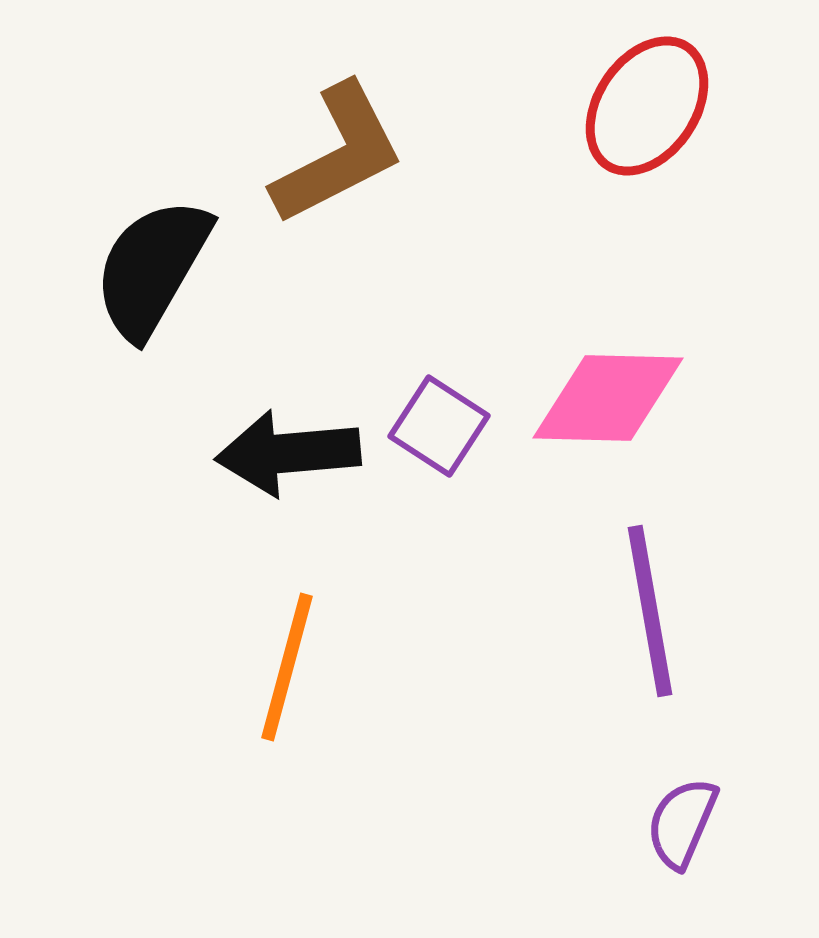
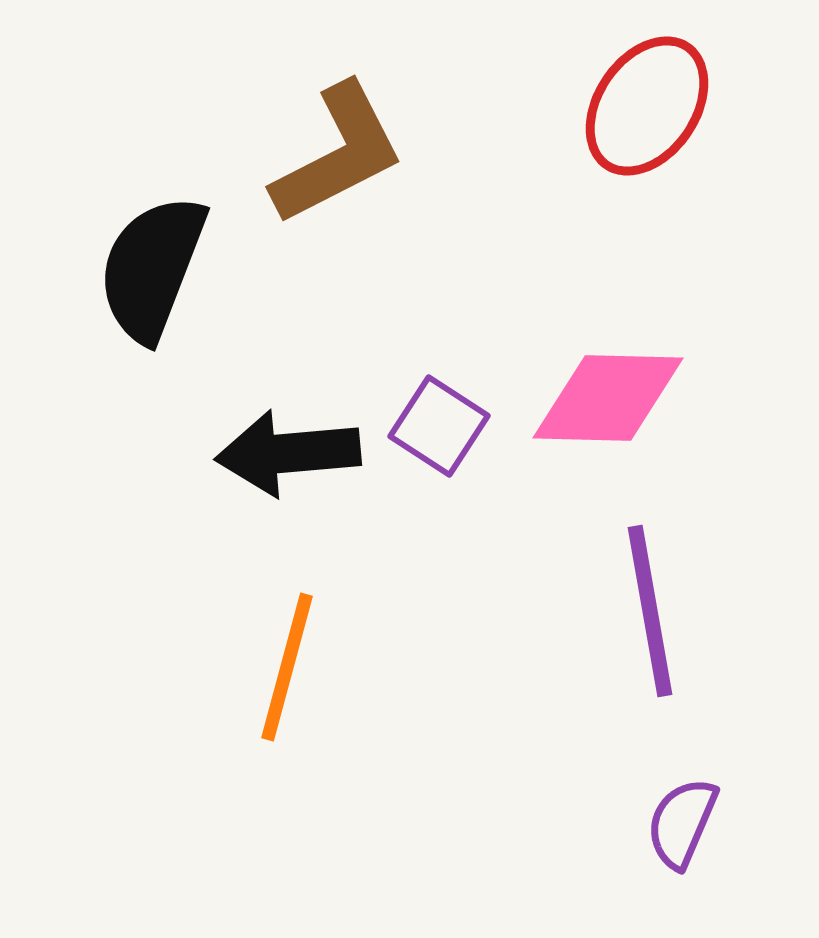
black semicircle: rotated 9 degrees counterclockwise
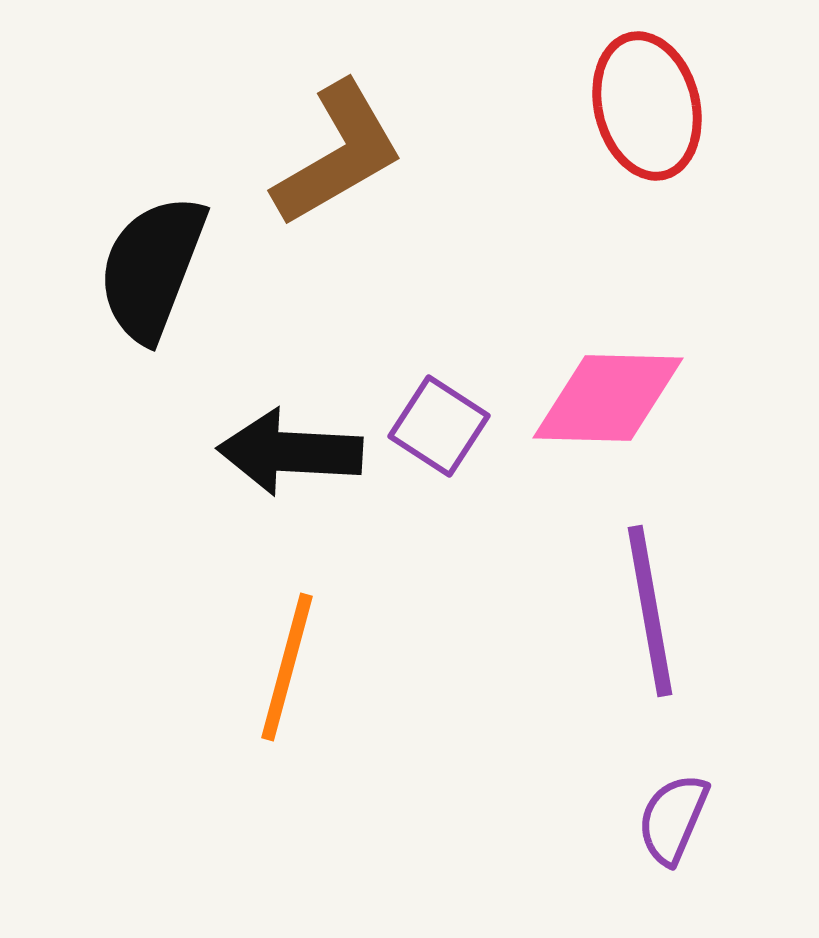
red ellipse: rotated 48 degrees counterclockwise
brown L-shape: rotated 3 degrees counterclockwise
black arrow: moved 2 px right, 1 px up; rotated 8 degrees clockwise
purple semicircle: moved 9 px left, 4 px up
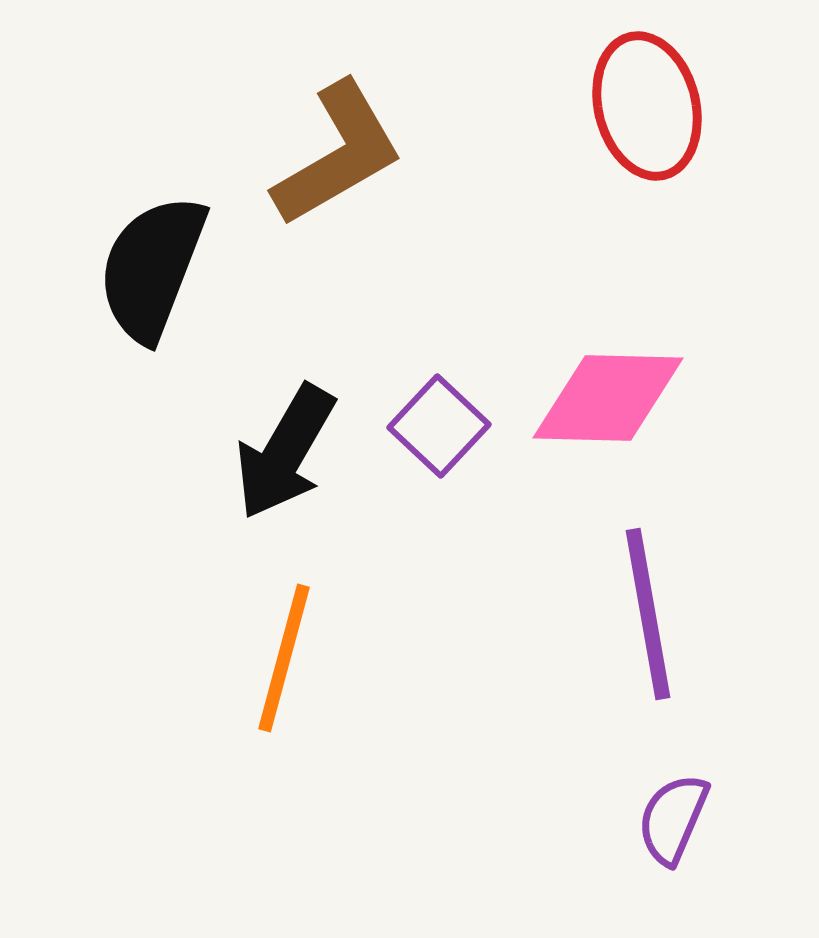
purple square: rotated 10 degrees clockwise
black arrow: moved 5 px left; rotated 63 degrees counterclockwise
purple line: moved 2 px left, 3 px down
orange line: moved 3 px left, 9 px up
